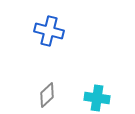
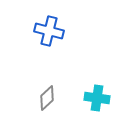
gray diamond: moved 3 px down
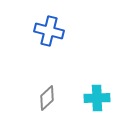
cyan cross: rotated 10 degrees counterclockwise
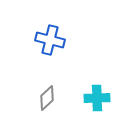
blue cross: moved 1 px right, 9 px down
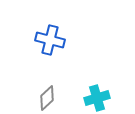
cyan cross: rotated 15 degrees counterclockwise
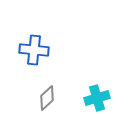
blue cross: moved 16 px left, 10 px down; rotated 8 degrees counterclockwise
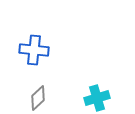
gray diamond: moved 9 px left
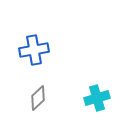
blue cross: rotated 16 degrees counterclockwise
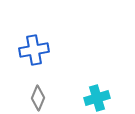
gray diamond: rotated 25 degrees counterclockwise
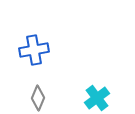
cyan cross: rotated 20 degrees counterclockwise
